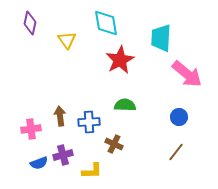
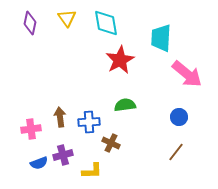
yellow triangle: moved 22 px up
green semicircle: rotated 10 degrees counterclockwise
brown arrow: moved 1 px down
brown cross: moved 3 px left, 1 px up
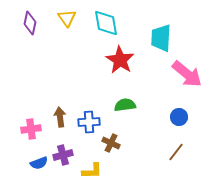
red star: rotated 12 degrees counterclockwise
